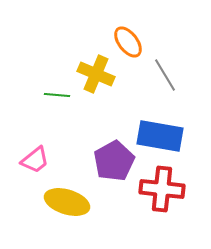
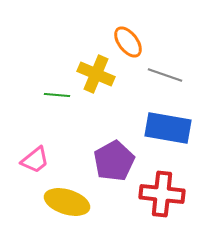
gray line: rotated 40 degrees counterclockwise
blue rectangle: moved 8 px right, 8 px up
red cross: moved 5 px down
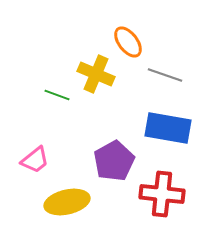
green line: rotated 15 degrees clockwise
yellow ellipse: rotated 30 degrees counterclockwise
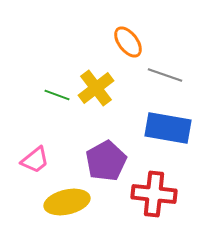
yellow cross: moved 14 px down; rotated 30 degrees clockwise
purple pentagon: moved 8 px left
red cross: moved 8 px left
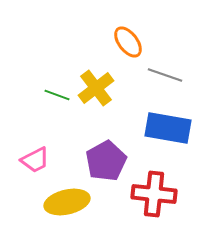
pink trapezoid: rotated 12 degrees clockwise
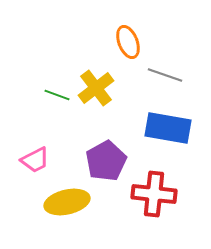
orange ellipse: rotated 16 degrees clockwise
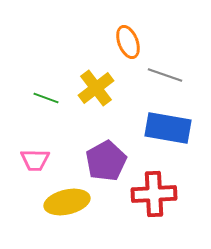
green line: moved 11 px left, 3 px down
pink trapezoid: rotated 28 degrees clockwise
red cross: rotated 9 degrees counterclockwise
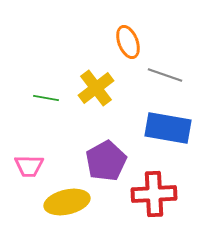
green line: rotated 10 degrees counterclockwise
pink trapezoid: moved 6 px left, 6 px down
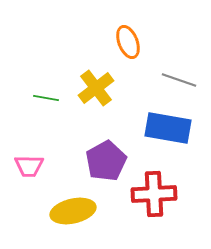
gray line: moved 14 px right, 5 px down
yellow ellipse: moved 6 px right, 9 px down
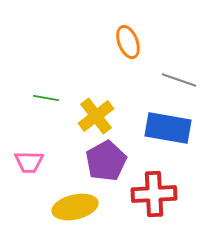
yellow cross: moved 28 px down
pink trapezoid: moved 4 px up
yellow ellipse: moved 2 px right, 4 px up
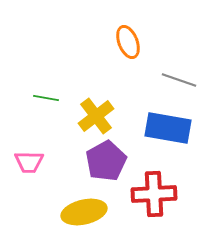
yellow ellipse: moved 9 px right, 5 px down
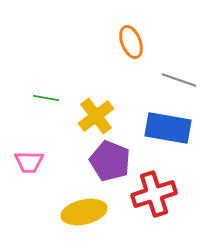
orange ellipse: moved 3 px right
purple pentagon: moved 4 px right; rotated 21 degrees counterclockwise
red cross: rotated 15 degrees counterclockwise
